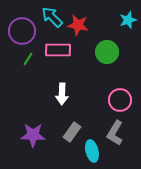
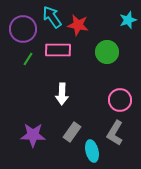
cyan arrow: rotated 10 degrees clockwise
purple circle: moved 1 px right, 2 px up
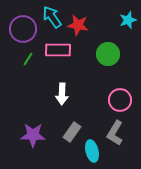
green circle: moved 1 px right, 2 px down
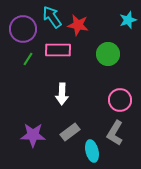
gray rectangle: moved 2 px left; rotated 18 degrees clockwise
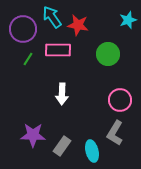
gray rectangle: moved 8 px left, 14 px down; rotated 18 degrees counterclockwise
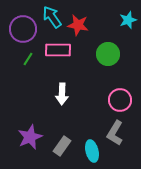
purple star: moved 3 px left, 2 px down; rotated 25 degrees counterclockwise
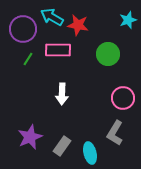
cyan arrow: rotated 25 degrees counterclockwise
pink circle: moved 3 px right, 2 px up
cyan ellipse: moved 2 px left, 2 px down
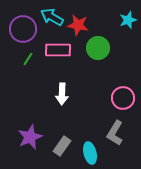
green circle: moved 10 px left, 6 px up
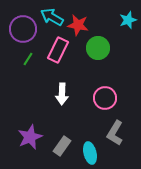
pink rectangle: rotated 65 degrees counterclockwise
pink circle: moved 18 px left
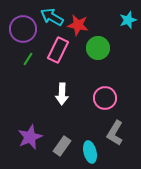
cyan ellipse: moved 1 px up
